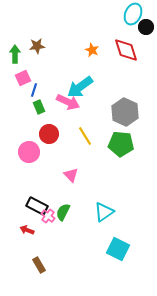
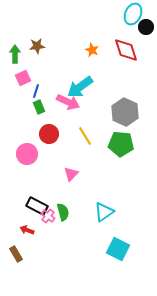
blue line: moved 2 px right, 1 px down
pink circle: moved 2 px left, 2 px down
pink triangle: moved 1 px up; rotated 28 degrees clockwise
green semicircle: rotated 138 degrees clockwise
brown rectangle: moved 23 px left, 11 px up
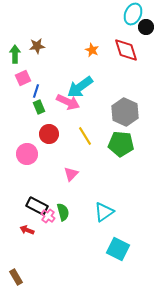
brown rectangle: moved 23 px down
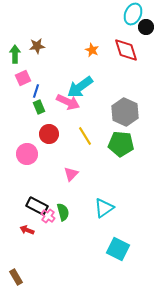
cyan triangle: moved 4 px up
